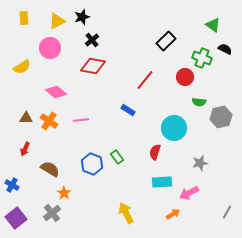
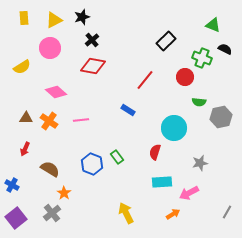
yellow triangle: moved 3 px left, 1 px up
green triangle: rotated 14 degrees counterclockwise
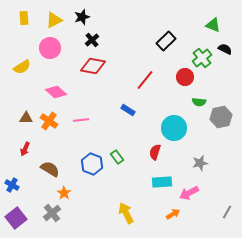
green cross: rotated 30 degrees clockwise
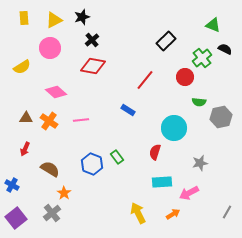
yellow arrow: moved 12 px right
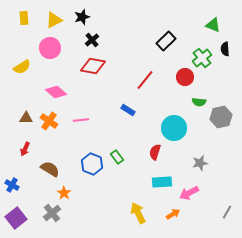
black semicircle: rotated 120 degrees counterclockwise
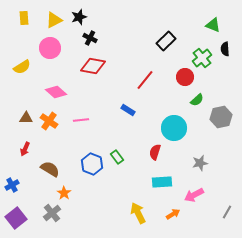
black star: moved 3 px left
black cross: moved 2 px left, 2 px up; rotated 24 degrees counterclockwise
green semicircle: moved 2 px left, 2 px up; rotated 48 degrees counterclockwise
blue cross: rotated 32 degrees clockwise
pink arrow: moved 5 px right, 2 px down
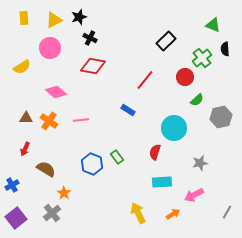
brown semicircle: moved 4 px left
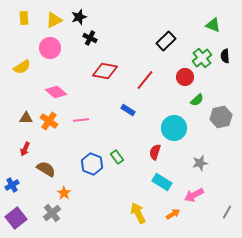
black semicircle: moved 7 px down
red diamond: moved 12 px right, 5 px down
cyan rectangle: rotated 36 degrees clockwise
